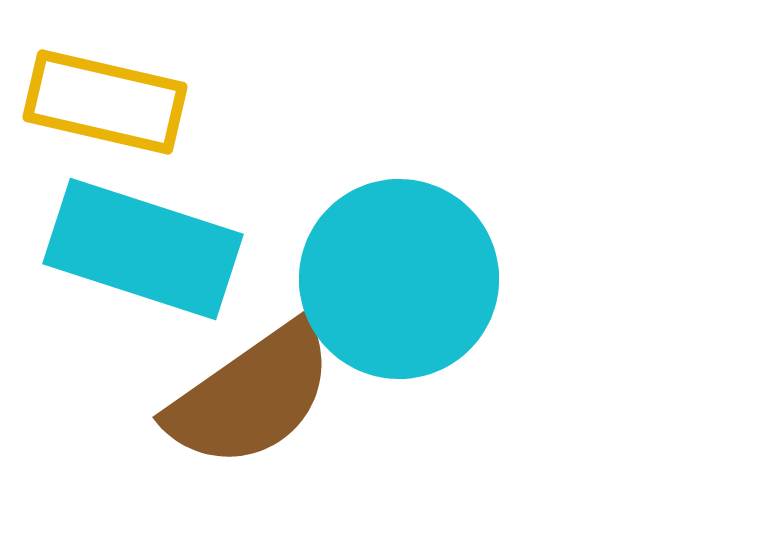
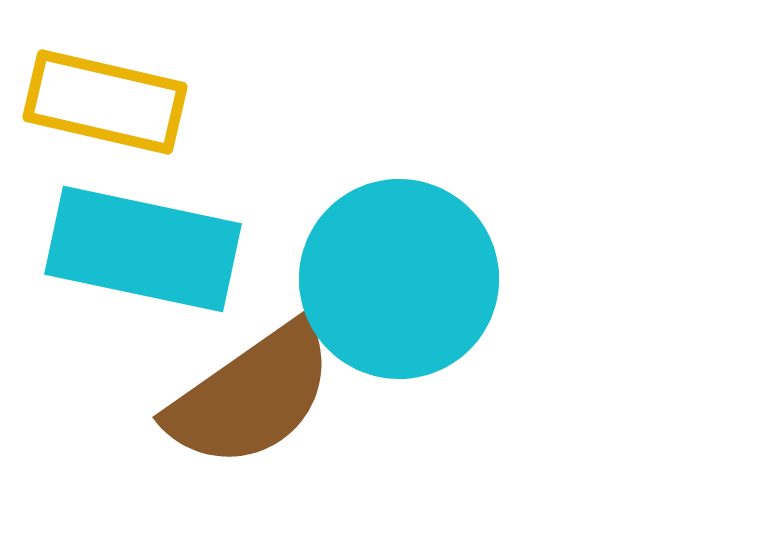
cyan rectangle: rotated 6 degrees counterclockwise
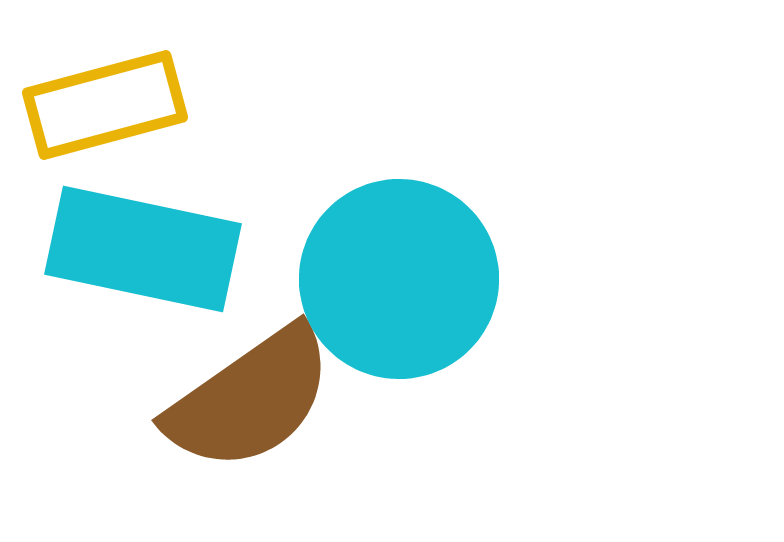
yellow rectangle: moved 3 px down; rotated 28 degrees counterclockwise
brown semicircle: moved 1 px left, 3 px down
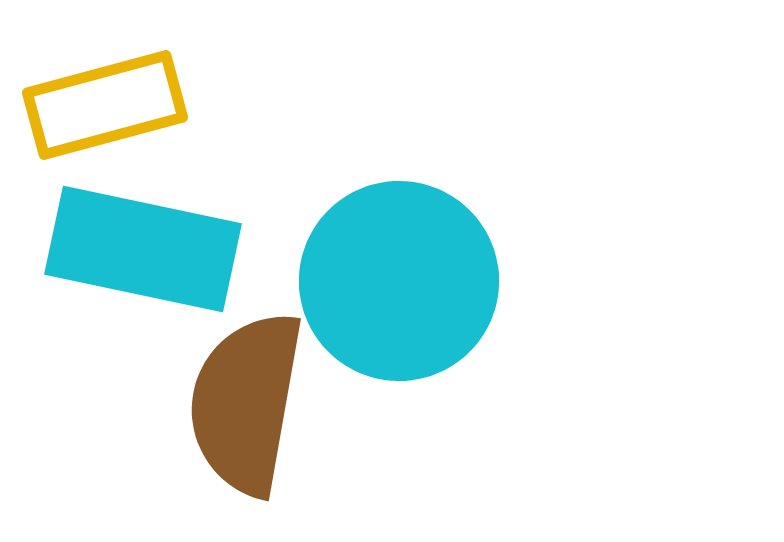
cyan circle: moved 2 px down
brown semicircle: moved 4 px left, 4 px down; rotated 135 degrees clockwise
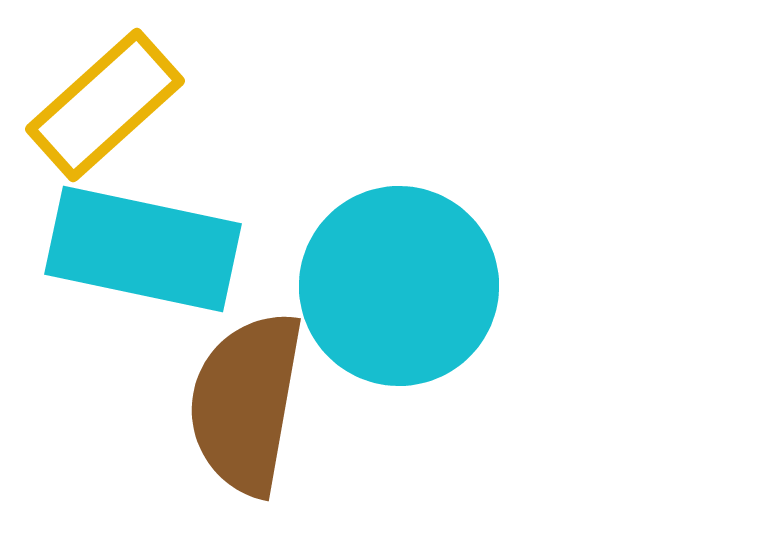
yellow rectangle: rotated 27 degrees counterclockwise
cyan circle: moved 5 px down
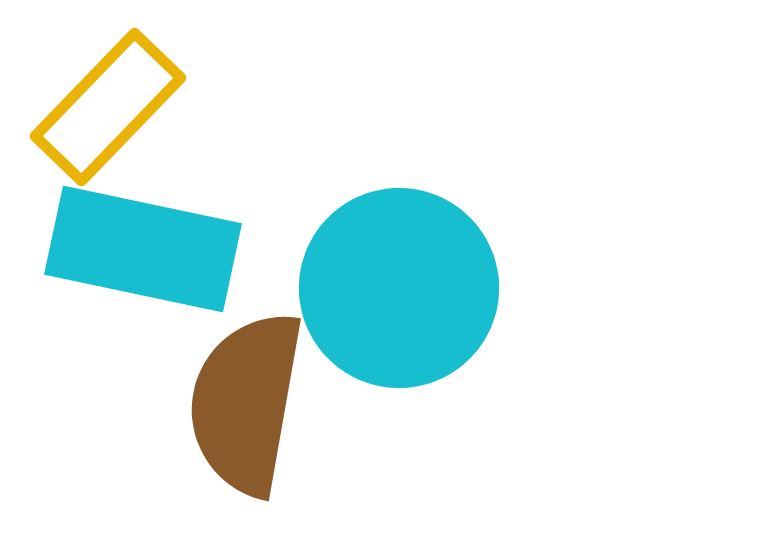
yellow rectangle: moved 3 px right, 2 px down; rotated 4 degrees counterclockwise
cyan circle: moved 2 px down
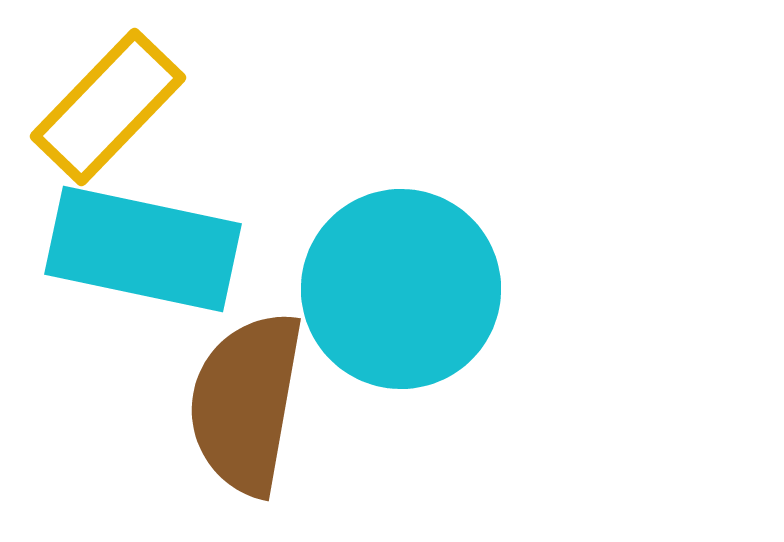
cyan circle: moved 2 px right, 1 px down
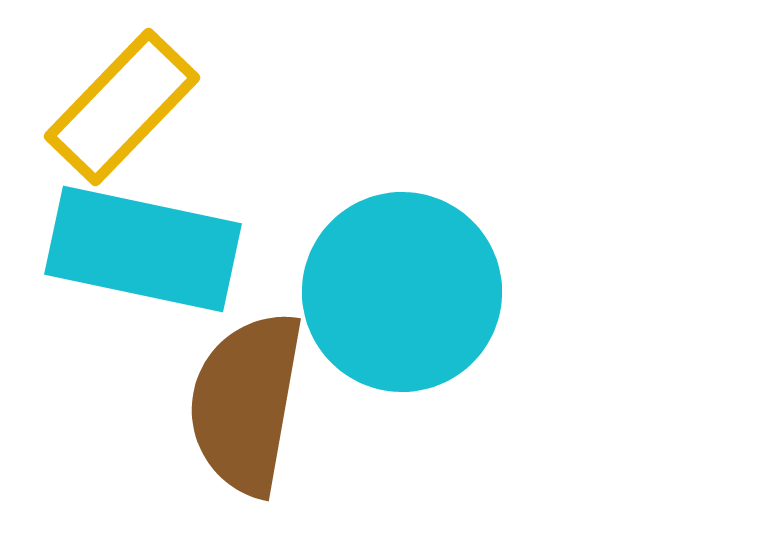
yellow rectangle: moved 14 px right
cyan circle: moved 1 px right, 3 px down
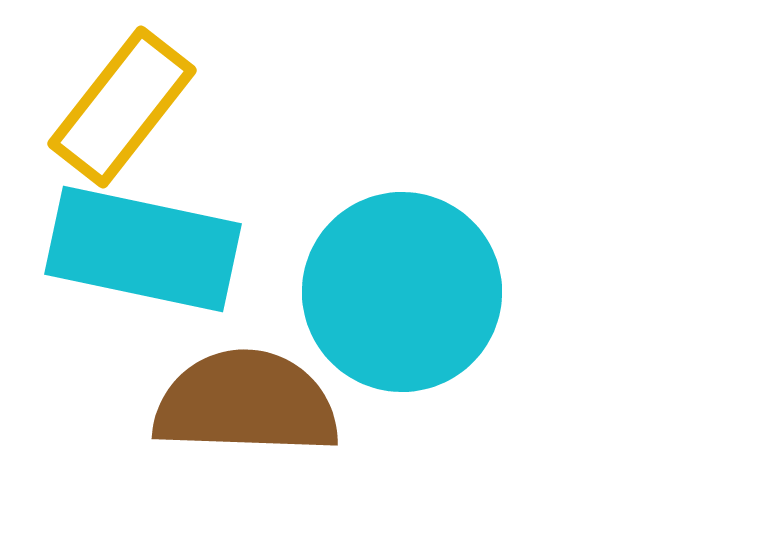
yellow rectangle: rotated 6 degrees counterclockwise
brown semicircle: rotated 82 degrees clockwise
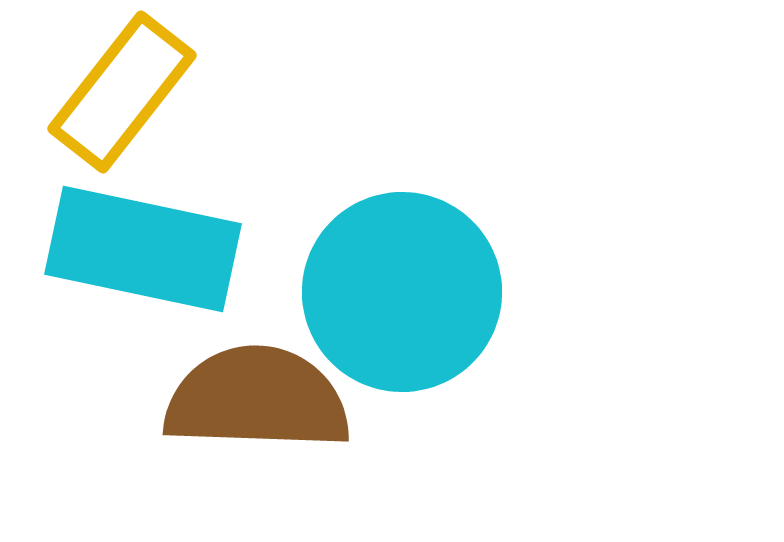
yellow rectangle: moved 15 px up
brown semicircle: moved 11 px right, 4 px up
